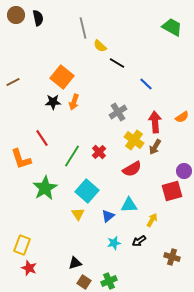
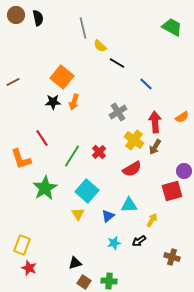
green cross: rotated 28 degrees clockwise
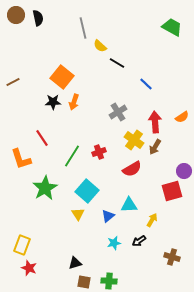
red cross: rotated 24 degrees clockwise
brown square: rotated 24 degrees counterclockwise
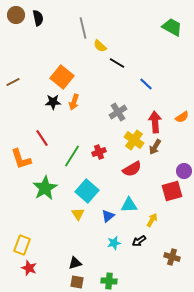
brown square: moved 7 px left
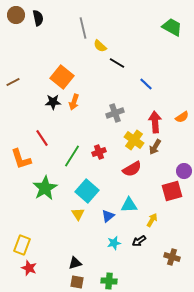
gray cross: moved 3 px left, 1 px down; rotated 12 degrees clockwise
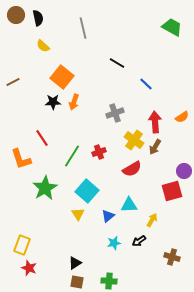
yellow semicircle: moved 57 px left
black triangle: rotated 16 degrees counterclockwise
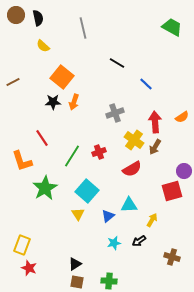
orange L-shape: moved 1 px right, 2 px down
black triangle: moved 1 px down
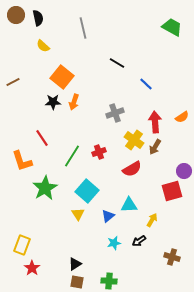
red star: moved 3 px right; rotated 14 degrees clockwise
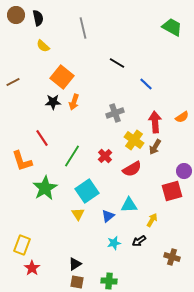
red cross: moved 6 px right, 4 px down; rotated 24 degrees counterclockwise
cyan square: rotated 15 degrees clockwise
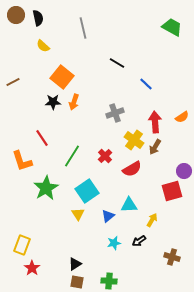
green star: moved 1 px right
